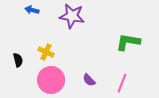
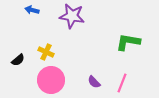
black semicircle: rotated 64 degrees clockwise
purple semicircle: moved 5 px right, 2 px down
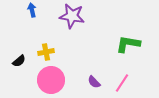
blue arrow: rotated 64 degrees clockwise
green L-shape: moved 2 px down
yellow cross: rotated 35 degrees counterclockwise
black semicircle: moved 1 px right, 1 px down
pink line: rotated 12 degrees clockwise
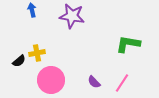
yellow cross: moved 9 px left, 1 px down
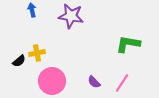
purple star: moved 1 px left
pink circle: moved 1 px right, 1 px down
